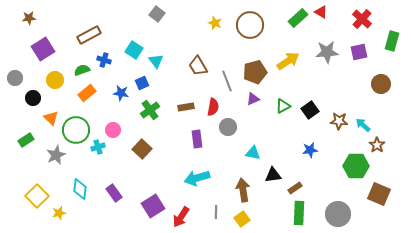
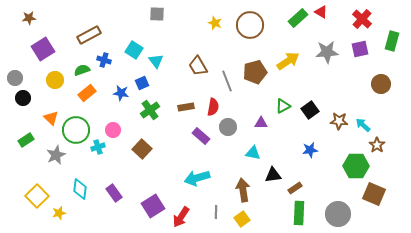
gray square at (157, 14): rotated 35 degrees counterclockwise
purple square at (359, 52): moved 1 px right, 3 px up
black circle at (33, 98): moved 10 px left
purple triangle at (253, 99): moved 8 px right, 24 px down; rotated 24 degrees clockwise
purple rectangle at (197, 139): moved 4 px right, 3 px up; rotated 42 degrees counterclockwise
brown square at (379, 194): moved 5 px left
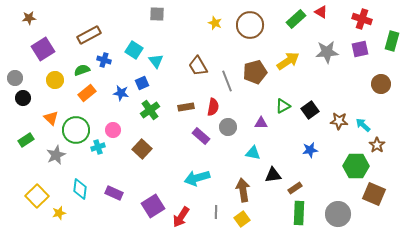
green rectangle at (298, 18): moved 2 px left, 1 px down
red cross at (362, 19): rotated 24 degrees counterclockwise
purple rectangle at (114, 193): rotated 30 degrees counterclockwise
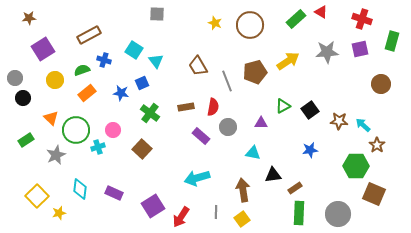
green cross at (150, 110): moved 3 px down; rotated 18 degrees counterclockwise
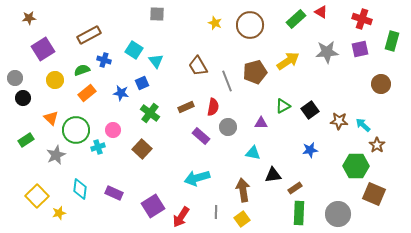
brown rectangle at (186, 107): rotated 14 degrees counterclockwise
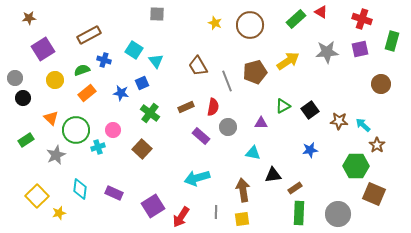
yellow square at (242, 219): rotated 28 degrees clockwise
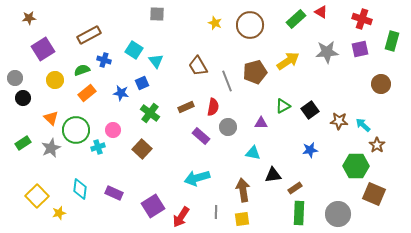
green rectangle at (26, 140): moved 3 px left, 3 px down
gray star at (56, 155): moved 5 px left, 7 px up
